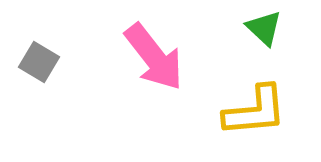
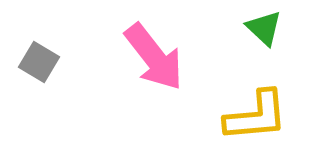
yellow L-shape: moved 1 px right, 5 px down
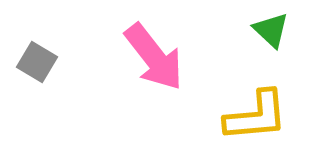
green triangle: moved 7 px right, 2 px down
gray square: moved 2 px left
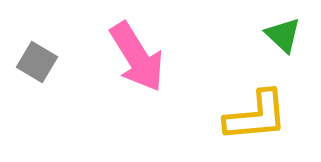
green triangle: moved 12 px right, 5 px down
pink arrow: moved 17 px left; rotated 6 degrees clockwise
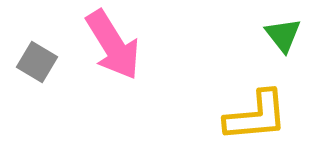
green triangle: rotated 9 degrees clockwise
pink arrow: moved 24 px left, 12 px up
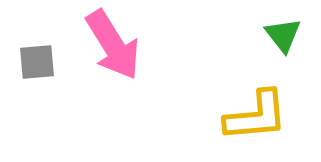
gray square: rotated 36 degrees counterclockwise
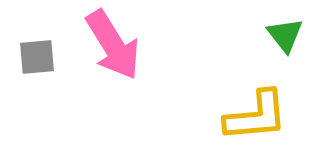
green triangle: moved 2 px right
gray square: moved 5 px up
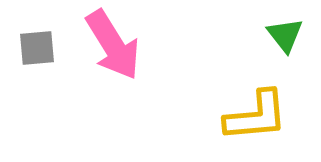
gray square: moved 9 px up
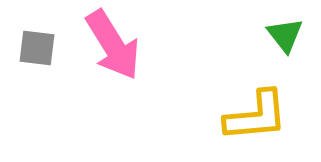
gray square: rotated 12 degrees clockwise
